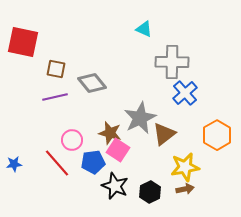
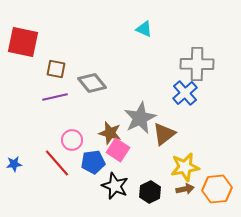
gray cross: moved 25 px right, 2 px down
orange hexagon: moved 54 px down; rotated 24 degrees clockwise
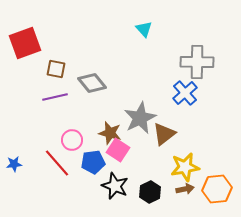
cyan triangle: rotated 24 degrees clockwise
red square: moved 2 px right, 1 px down; rotated 32 degrees counterclockwise
gray cross: moved 2 px up
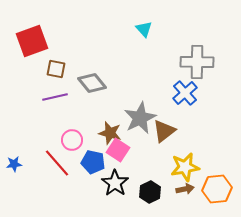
red square: moved 7 px right, 2 px up
brown triangle: moved 3 px up
blue pentagon: rotated 20 degrees clockwise
black star: moved 3 px up; rotated 12 degrees clockwise
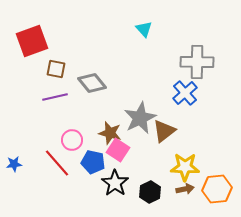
yellow star: rotated 12 degrees clockwise
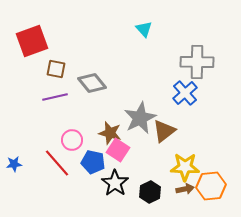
orange hexagon: moved 6 px left, 3 px up
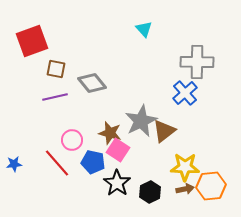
gray star: moved 1 px right, 3 px down
black star: moved 2 px right
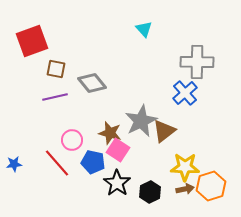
orange hexagon: rotated 12 degrees counterclockwise
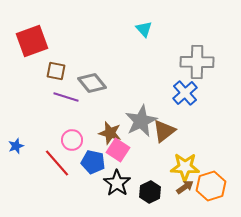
brown square: moved 2 px down
purple line: moved 11 px right; rotated 30 degrees clockwise
blue star: moved 2 px right, 18 px up; rotated 14 degrees counterclockwise
brown arrow: moved 2 px up; rotated 24 degrees counterclockwise
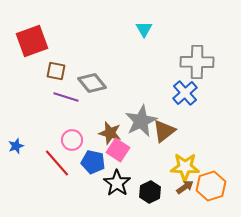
cyan triangle: rotated 12 degrees clockwise
